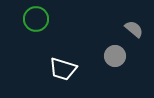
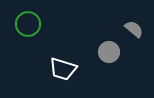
green circle: moved 8 px left, 5 px down
gray circle: moved 6 px left, 4 px up
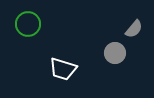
gray semicircle: rotated 90 degrees clockwise
gray circle: moved 6 px right, 1 px down
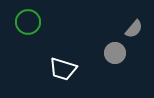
green circle: moved 2 px up
